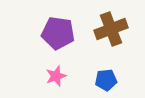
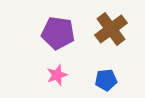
brown cross: rotated 16 degrees counterclockwise
pink star: moved 1 px right, 1 px up
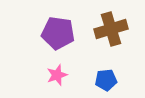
brown cross: rotated 20 degrees clockwise
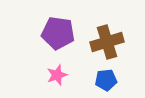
brown cross: moved 4 px left, 13 px down
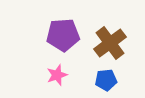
purple pentagon: moved 5 px right, 2 px down; rotated 12 degrees counterclockwise
brown cross: moved 3 px right, 1 px down; rotated 20 degrees counterclockwise
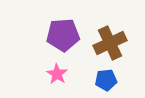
brown cross: rotated 12 degrees clockwise
pink star: moved 1 px up; rotated 20 degrees counterclockwise
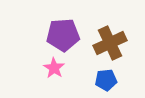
pink star: moved 3 px left, 6 px up
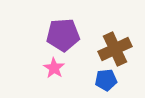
brown cross: moved 5 px right, 6 px down
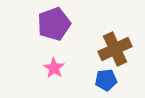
purple pentagon: moved 9 px left, 11 px up; rotated 16 degrees counterclockwise
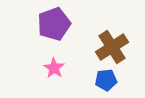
brown cross: moved 3 px left, 2 px up; rotated 8 degrees counterclockwise
